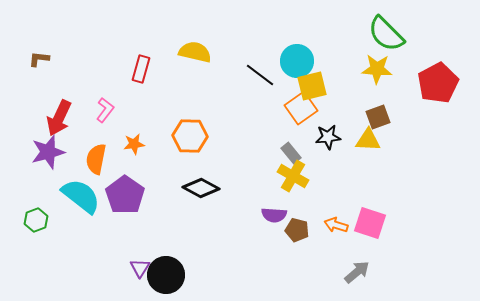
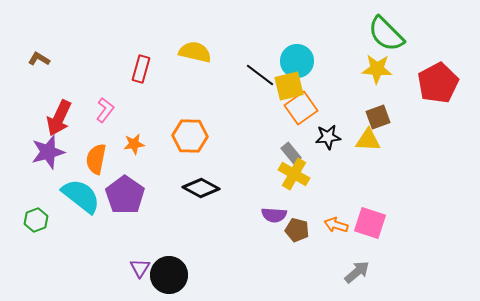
brown L-shape: rotated 25 degrees clockwise
yellow square: moved 23 px left
yellow cross: moved 1 px right, 2 px up
black circle: moved 3 px right
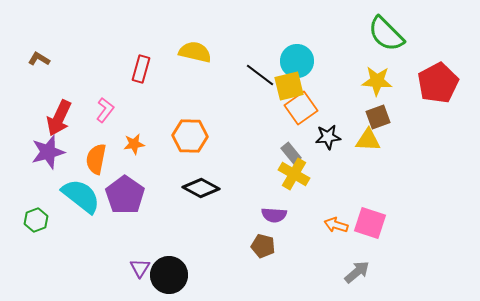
yellow star: moved 12 px down
brown pentagon: moved 34 px left, 16 px down
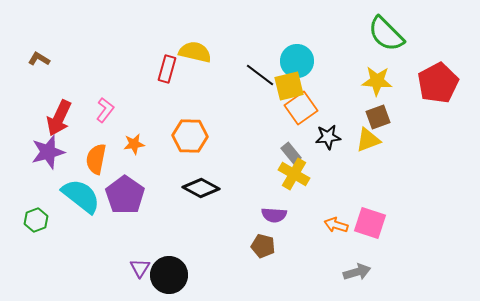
red rectangle: moved 26 px right
yellow triangle: rotated 24 degrees counterclockwise
gray arrow: rotated 24 degrees clockwise
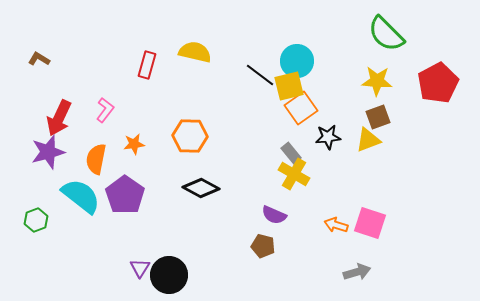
red rectangle: moved 20 px left, 4 px up
purple semicircle: rotated 20 degrees clockwise
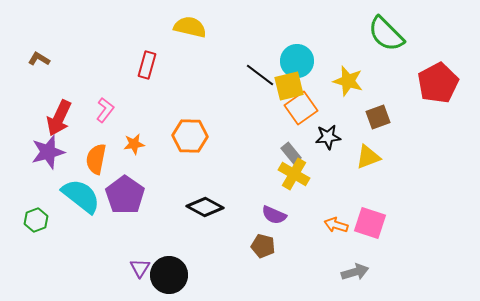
yellow semicircle: moved 5 px left, 25 px up
yellow star: moved 29 px left; rotated 12 degrees clockwise
yellow triangle: moved 17 px down
black diamond: moved 4 px right, 19 px down
gray arrow: moved 2 px left
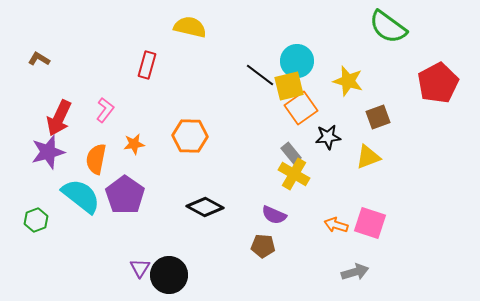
green semicircle: moved 2 px right, 7 px up; rotated 9 degrees counterclockwise
brown pentagon: rotated 10 degrees counterclockwise
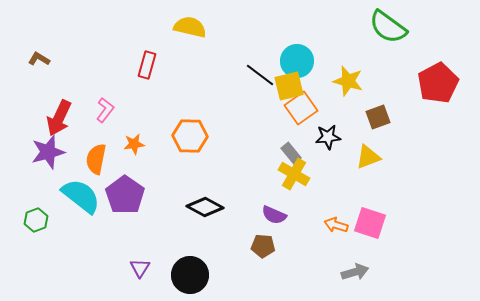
black circle: moved 21 px right
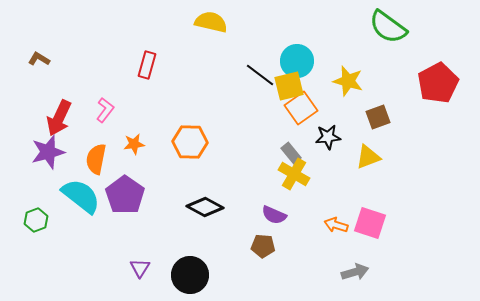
yellow semicircle: moved 21 px right, 5 px up
orange hexagon: moved 6 px down
